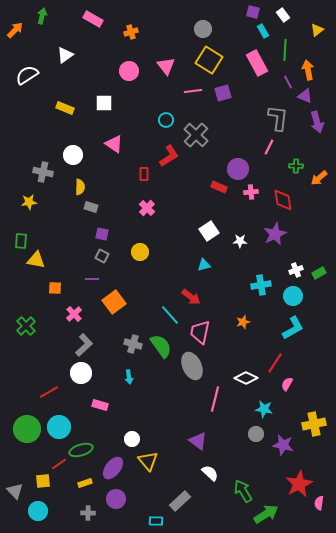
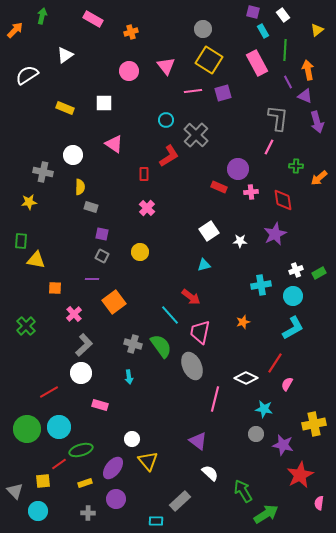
red star at (299, 484): moved 1 px right, 9 px up
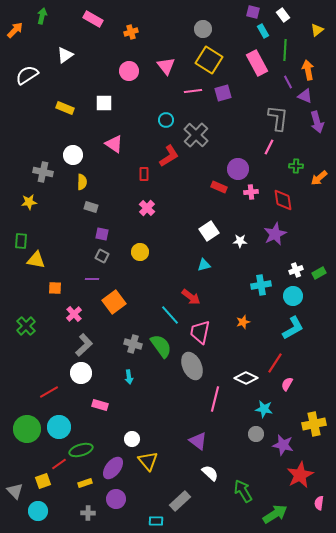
yellow semicircle at (80, 187): moved 2 px right, 5 px up
yellow square at (43, 481): rotated 14 degrees counterclockwise
green arrow at (266, 514): moved 9 px right
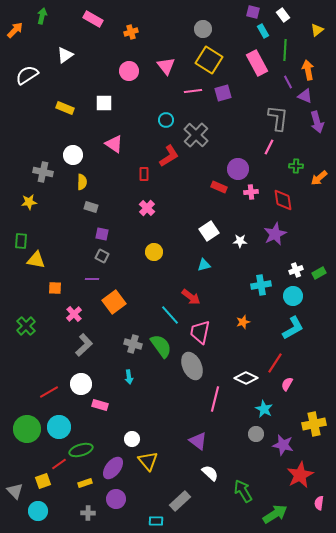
yellow circle at (140, 252): moved 14 px right
white circle at (81, 373): moved 11 px down
cyan star at (264, 409): rotated 18 degrees clockwise
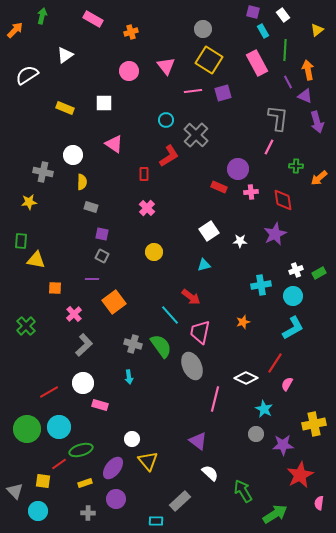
white circle at (81, 384): moved 2 px right, 1 px up
purple star at (283, 445): rotated 15 degrees counterclockwise
yellow square at (43, 481): rotated 28 degrees clockwise
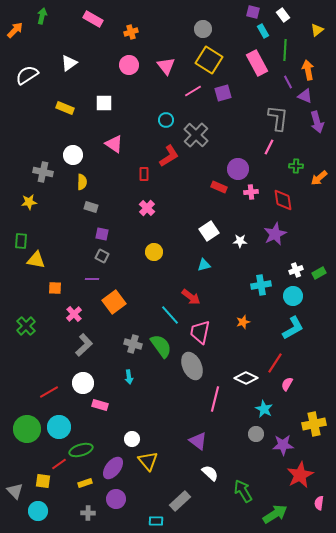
white triangle at (65, 55): moved 4 px right, 8 px down
pink circle at (129, 71): moved 6 px up
pink line at (193, 91): rotated 24 degrees counterclockwise
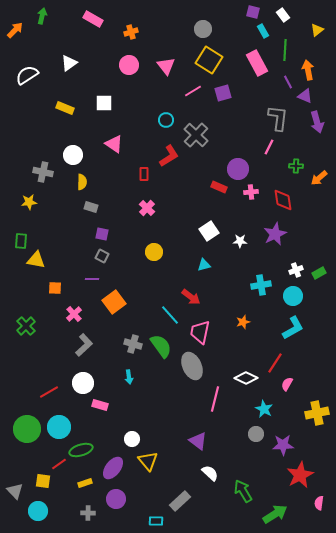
yellow cross at (314, 424): moved 3 px right, 11 px up
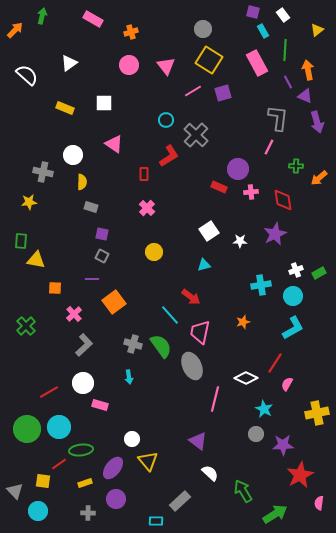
white semicircle at (27, 75): rotated 75 degrees clockwise
green ellipse at (81, 450): rotated 10 degrees clockwise
